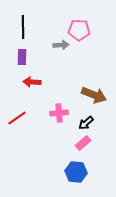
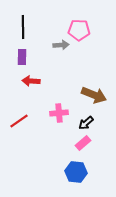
red arrow: moved 1 px left, 1 px up
red line: moved 2 px right, 3 px down
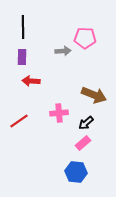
pink pentagon: moved 6 px right, 8 px down
gray arrow: moved 2 px right, 6 px down
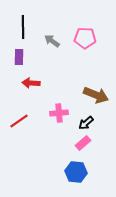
gray arrow: moved 11 px left, 10 px up; rotated 140 degrees counterclockwise
purple rectangle: moved 3 px left
red arrow: moved 2 px down
brown arrow: moved 2 px right
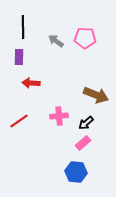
gray arrow: moved 4 px right
pink cross: moved 3 px down
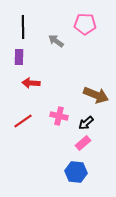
pink pentagon: moved 14 px up
pink cross: rotated 18 degrees clockwise
red line: moved 4 px right
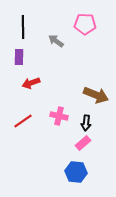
red arrow: rotated 24 degrees counterclockwise
black arrow: rotated 42 degrees counterclockwise
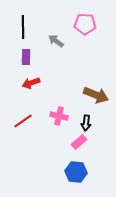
purple rectangle: moved 7 px right
pink rectangle: moved 4 px left, 1 px up
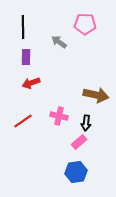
gray arrow: moved 3 px right, 1 px down
brown arrow: rotated 10 degrees counterclockwise
blue hexagon: rotated 15 degrees counterclockwise
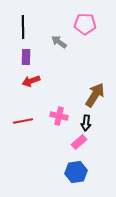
red arrow: moved 2 px up
brown arrow: moved 1 px left; rotated 70 degrees counterclockwise
red line: rotated 24 degrees clockwise
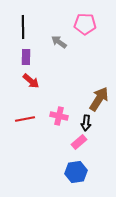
red arrow: rotated 120 degrees counterclockwise
brown arrow: moved 4 px right, 4 px down
red line: moved 2 px right, 2 px up
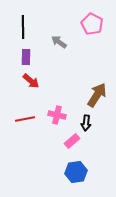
pink pentagon: moved 7 px right; rotated 25 degrees clockwise
brown arrow: moved 2 px left, 4 px up
pink cross: moved 2 px left, 1 px up
pink rectangle: moved 7 px left, 1 px up
